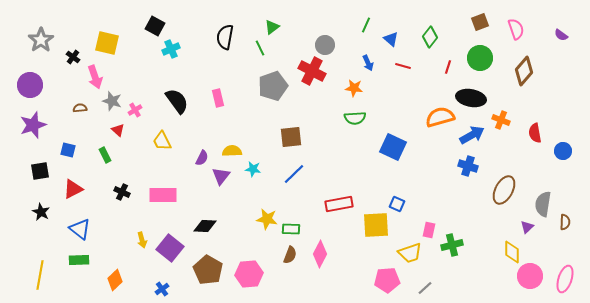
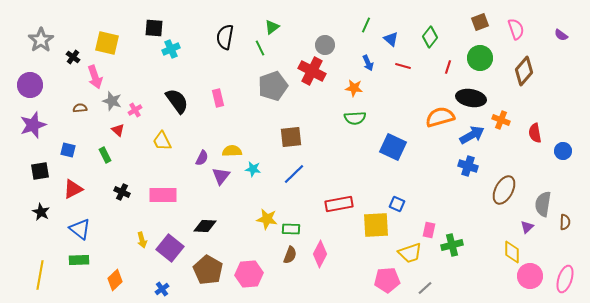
black square at (155, 26): moved 1 px left, 2 px down; rotated 24 degrees counterclockwise
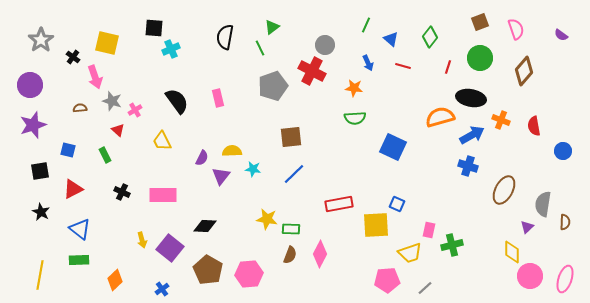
red semicircle at (535, 133): moved 1 px left, 7 px up
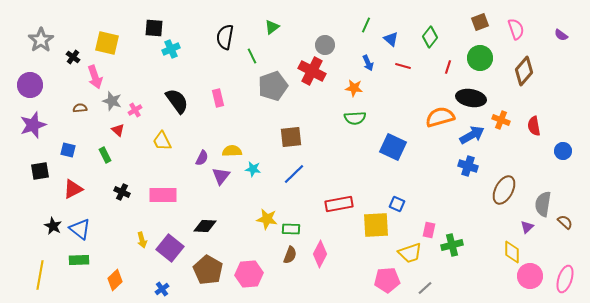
green line at (260, 48): moved 8 px left, 8 px down
black star at (41, 212): moved 12 px right, 14 px down
brown semicircle at (565, 222): rotated 49 degrees counterclockwise
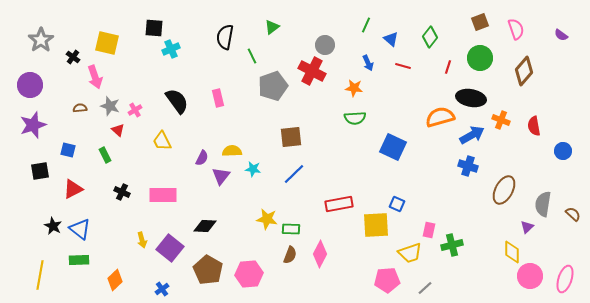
gray star at (112, 101): moved 2 px left, 5 px down
brown semicircle at (565, 222): moved 8 px right, 8 px up
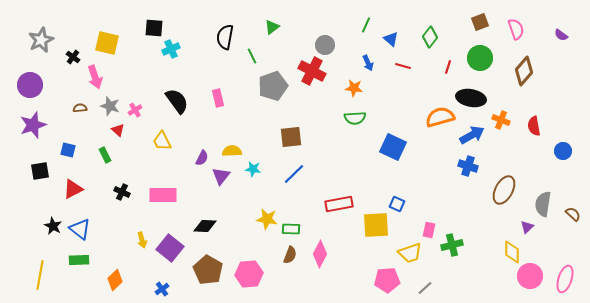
gray star at (41, 40): rotated 10 degrees clockwise
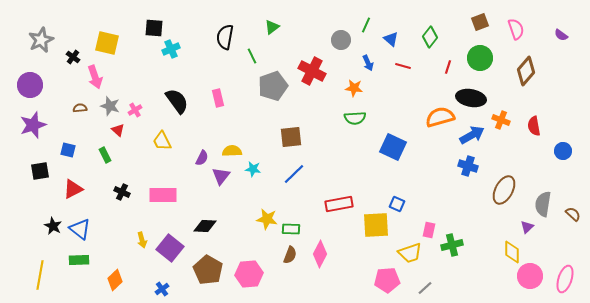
gray circle at (325, 45): moved 16 px right, 5 px up
brown diamond at (524, 71): moved 2 px right
